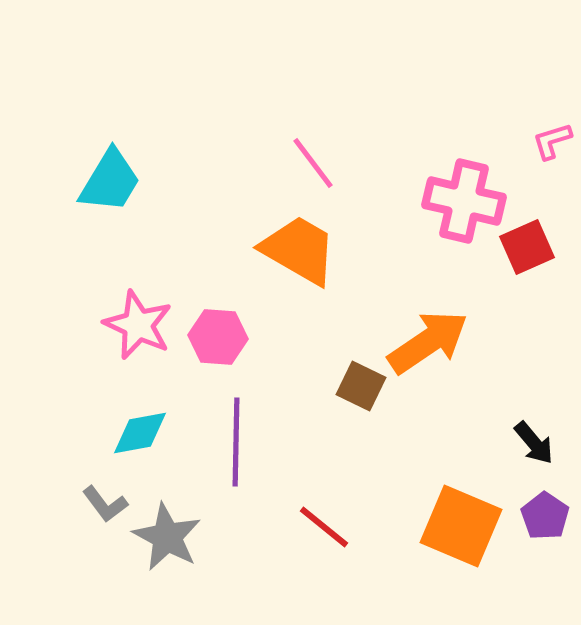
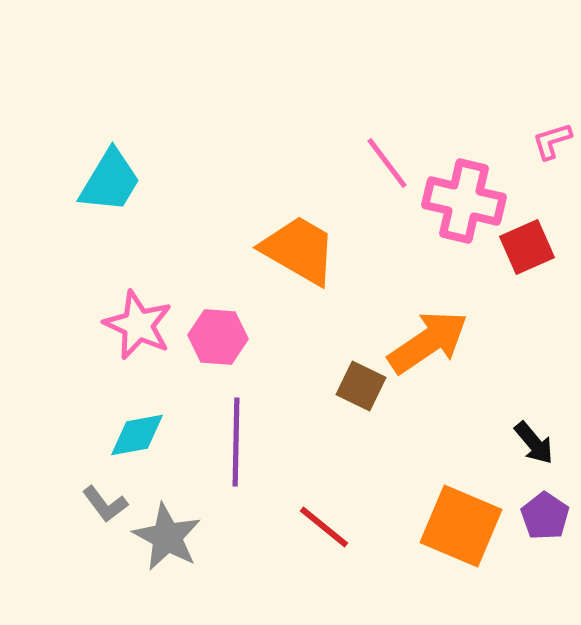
pink line: moved 74 px right
cyan diamond: moved 3 px left, 2 px down
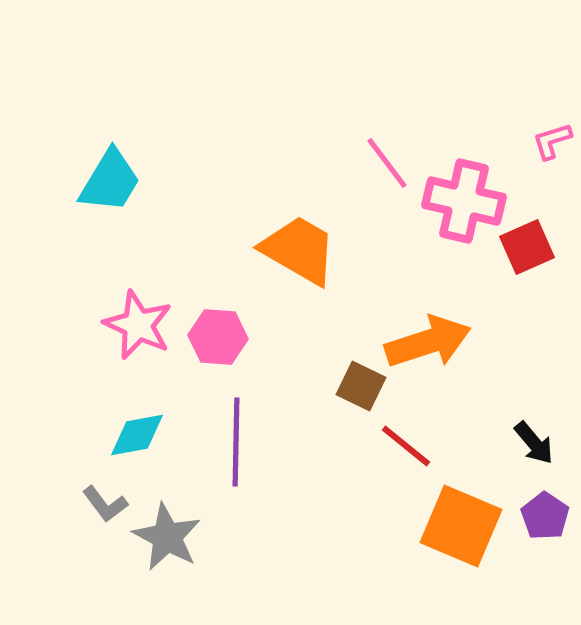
orange arrow: rotated 16 degrees clockwise
red line: moved 82 px right, 81 px up
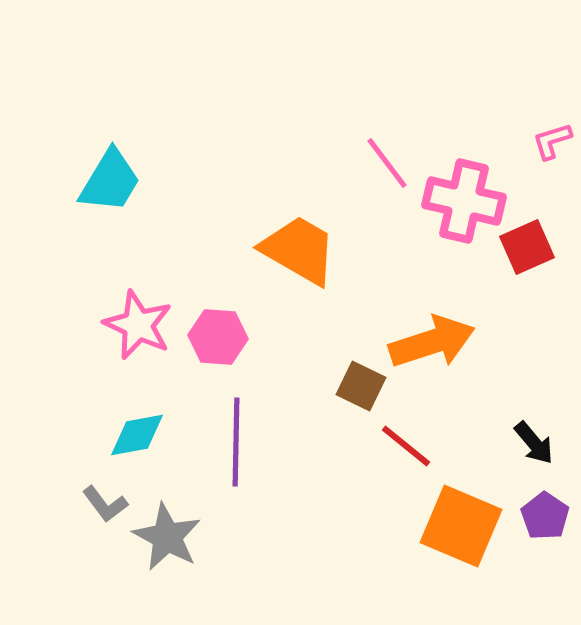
orange arrow: moved 4 px right
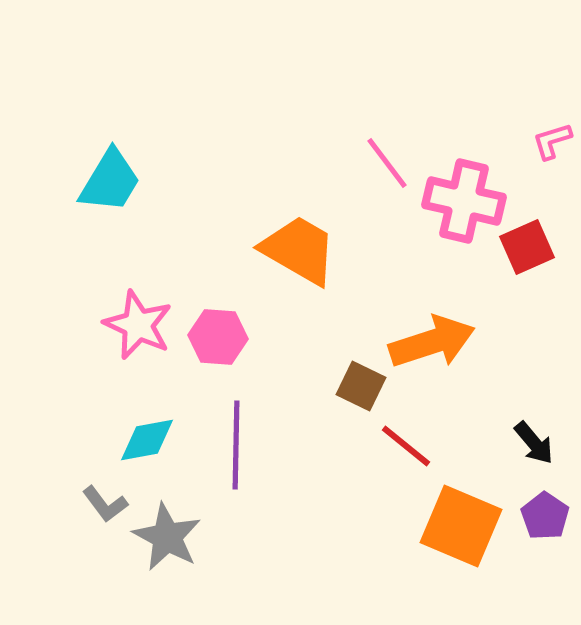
cyan diamond: moved 10 px right, 5 px down
purple line: moved 3 px down
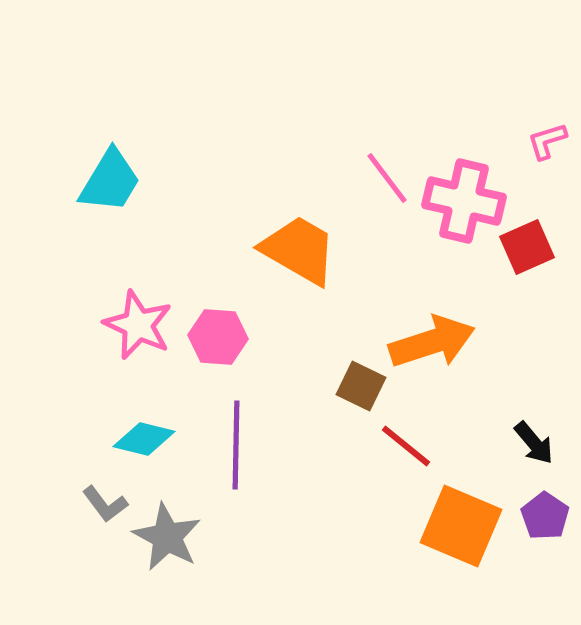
pink L-shape: moved 5 px left
pink line: moved 15 px down
cyan diamond: moved 3 px left, 1 px up; rotated 24 degrees clockwise
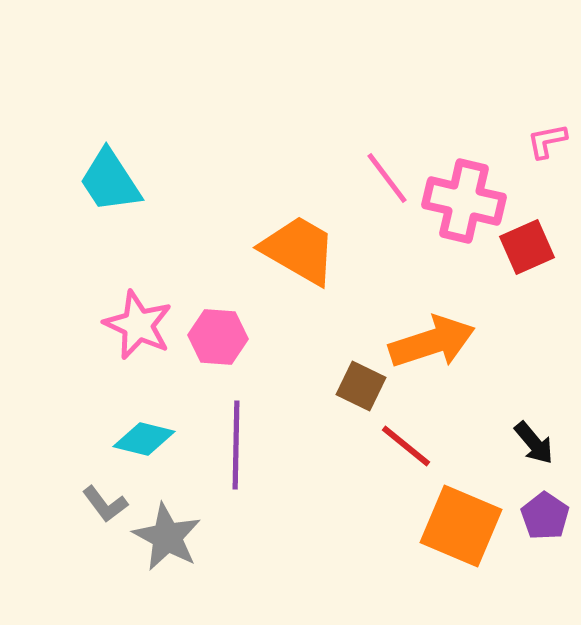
pink L-shape: rotated 6 degrees clockwise
cyan trapezoid: rotated 116 degrees clockwise
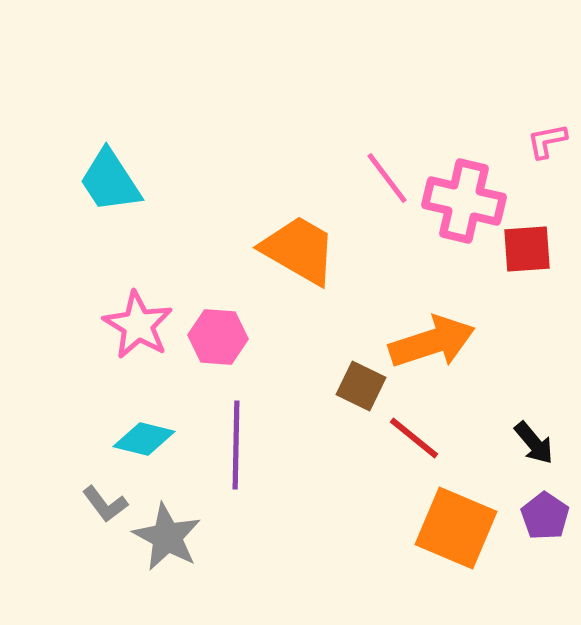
red square: moved 2 px down; rotated 20 degrees clockwise
pink star: rotated 6 degrees clockwise
red line: moved 8 px right, 8 px up
orange square: moved 5 px left, 2 px down
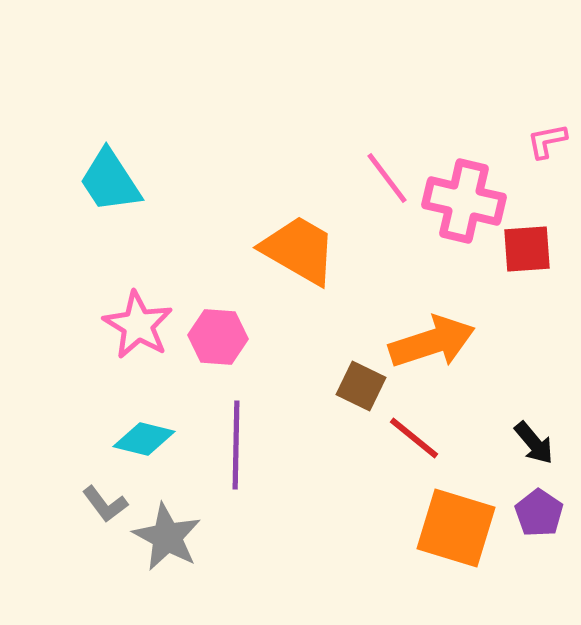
purple pentagon: moved 6 px left, 3 px up
orange square: rotated 6 degrees counterclockwise
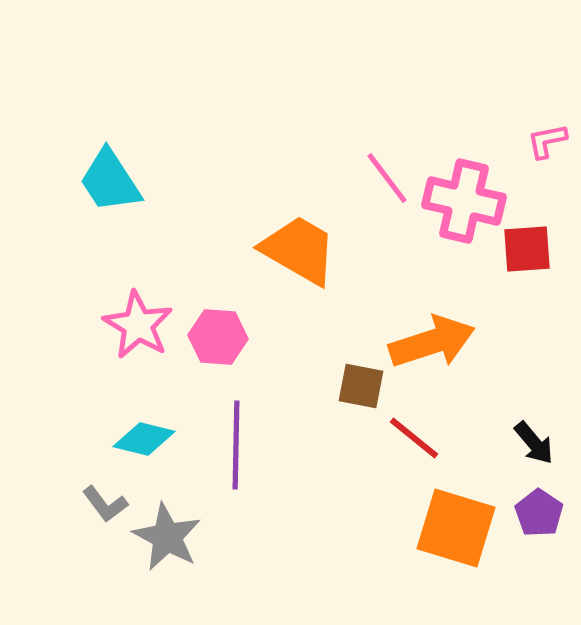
brown square: rotated 15 degrees counterclockwise
